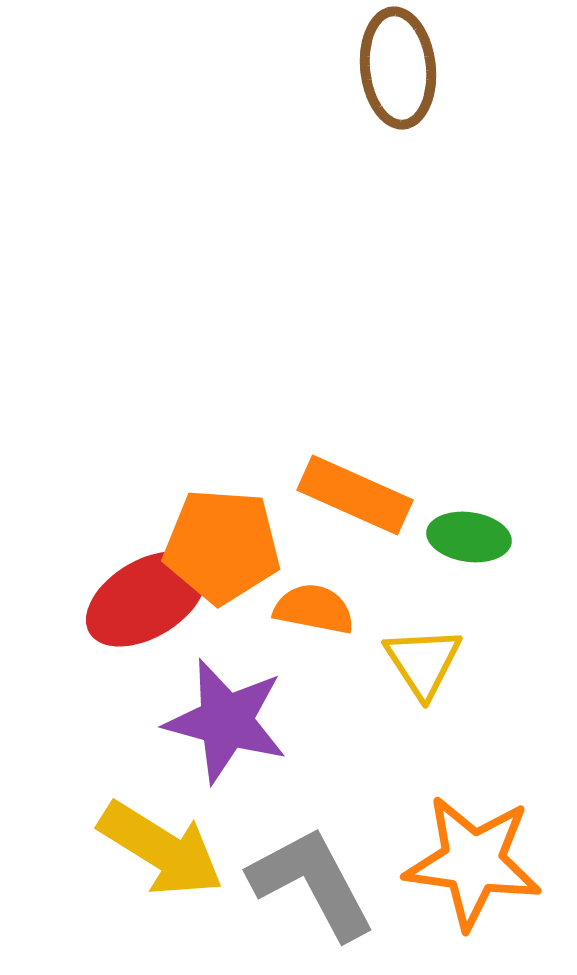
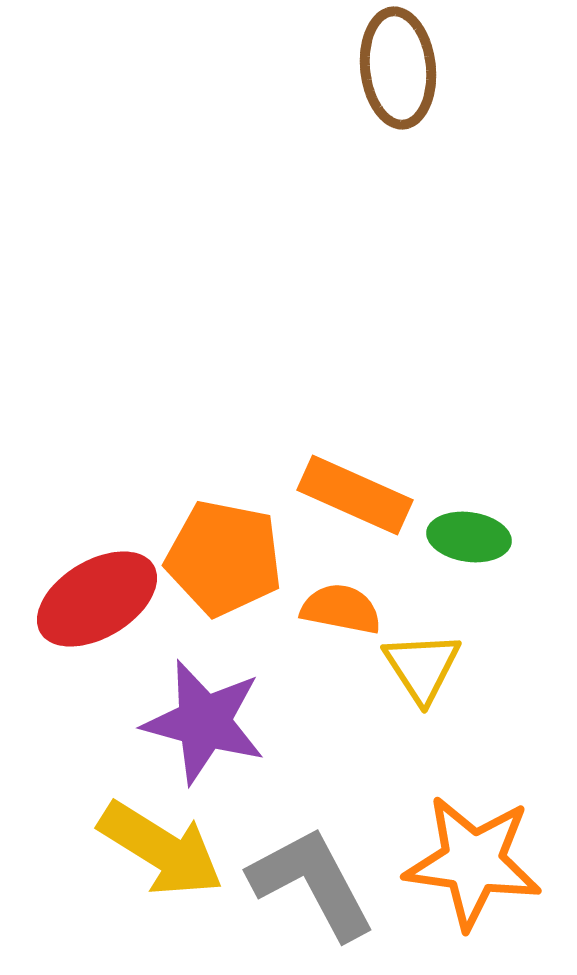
orange pentagon: moved 2 px right, 12 px down; rotated 7 degrees clockwise
red ellipse: moved 49 px left
orange semicircle: moved 27 px right
yellow triangle: moved 1 px left, 5 px down
purple star: moved 22 px left, 1 px down
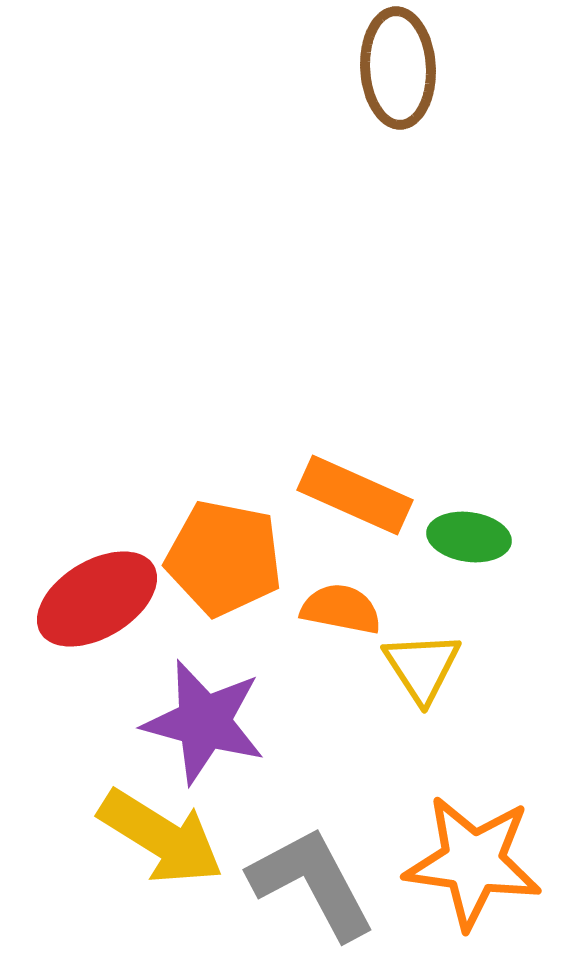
brown ellipse: rotated 3 degrees clockwise
yellow arrow: moved 12 px up
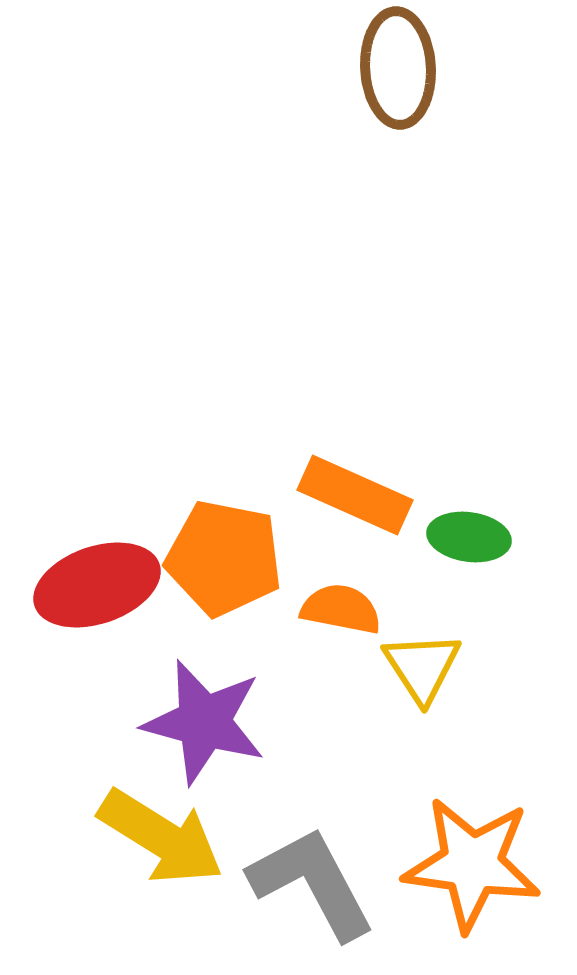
red ellipse: moved 14 px up; rotated 12 degrees clockwise
orange star: moved 1 px left, 2 px down
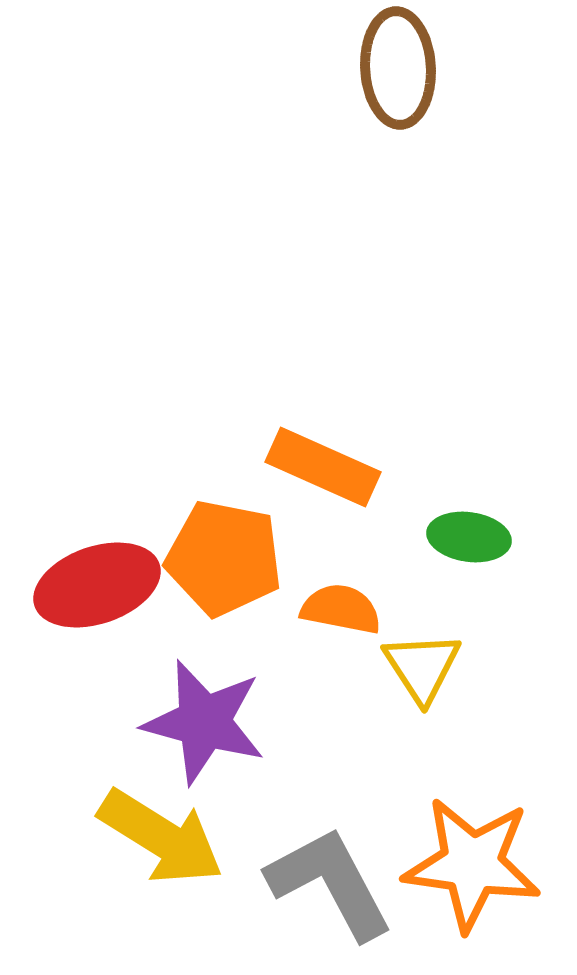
orange rectangle: moved 32 px left, 28 px up
gray L-shape: moved 18 px right
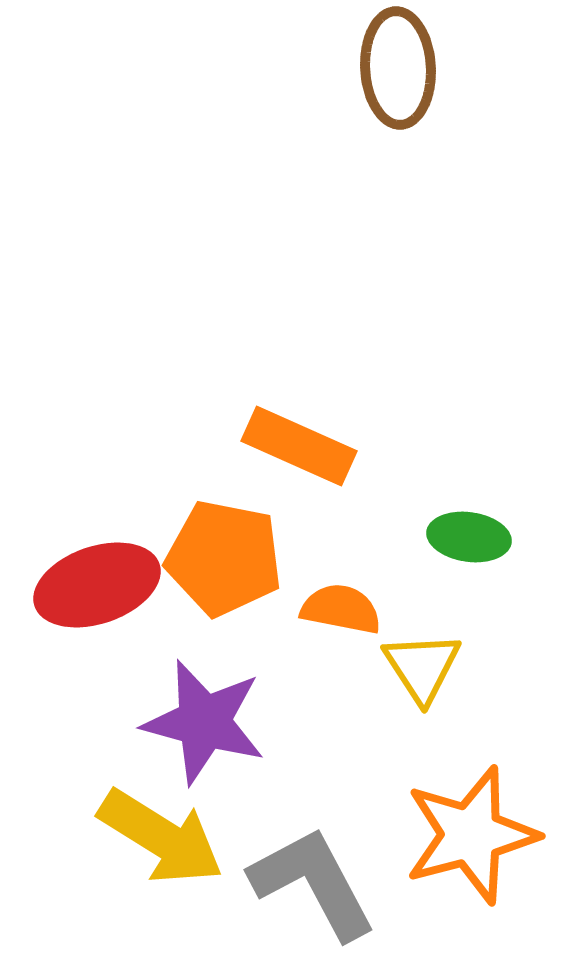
orange rectangle: moved 24 px left, 21 px up
orange star: moved 1 px left, 29 px up; rotated 23 degrees counterclockwise
gray L-shape: moved 17 px left
